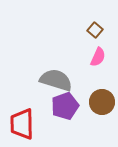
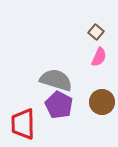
brown square: moved 1 px right, 2 px down
pink semicircle: moved 1 px right
purple pentagon: moved 6 px left, 1 px up; rotated 24 degrees counterclockwise
red trapezoid: moved 1 px right
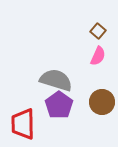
brown square: moved 2 px right, 1 px up
pink semicircle: moved 1 px left, 1 px up
purple pentagon: rotated 8 degrees clockwise
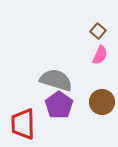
pink semicircle: moved 2 px right, 1 px up
